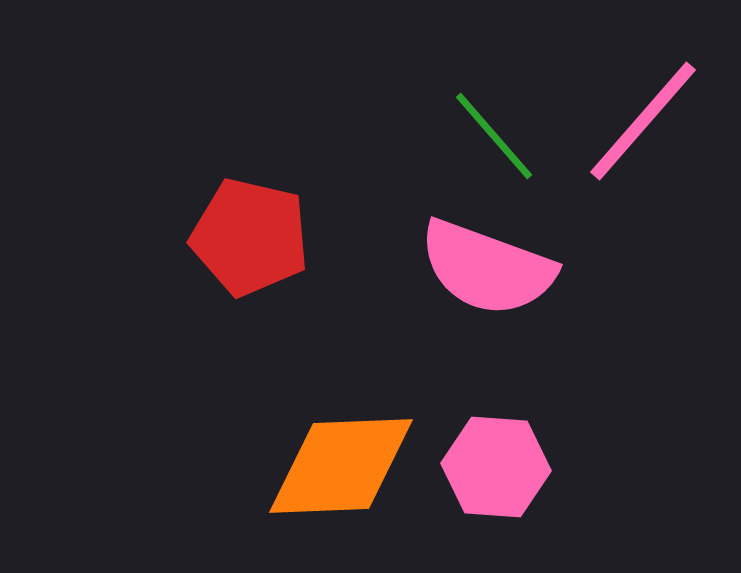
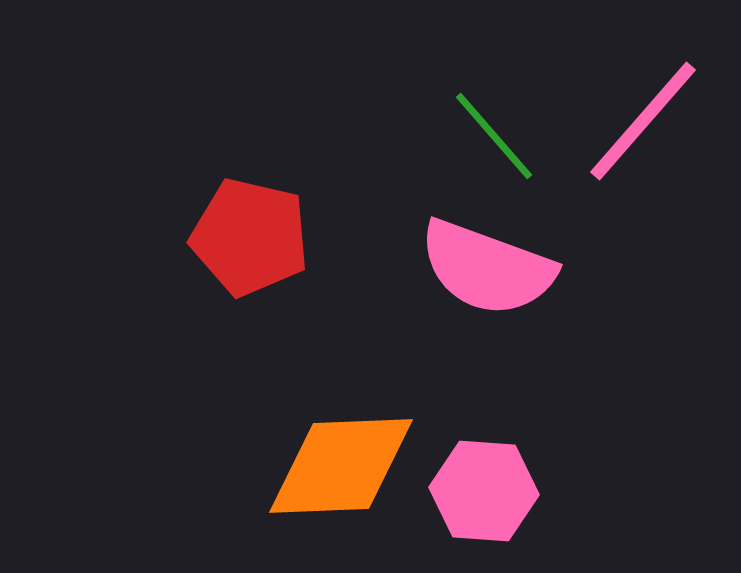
pink hexagon: moved 12 px left, 24 px down
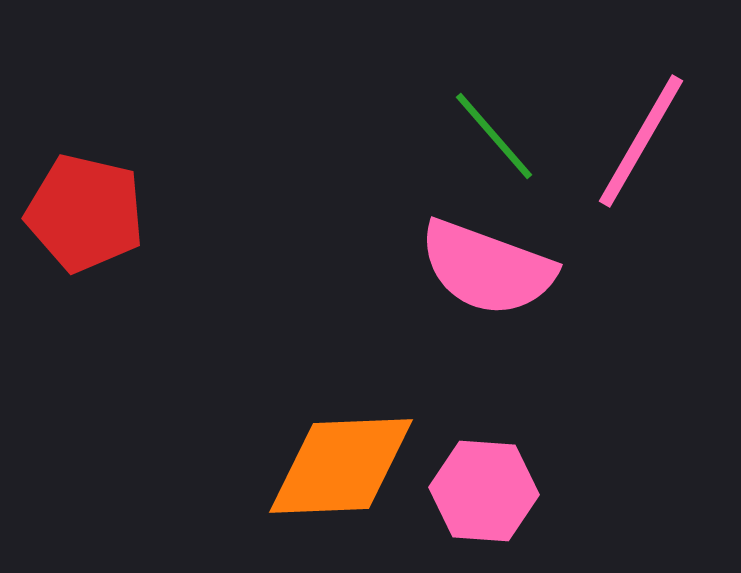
pink line: moved 2 px left, 20 px down; rotated 11 degrees counterclockwise
red pentagon: moved 165 px left, 24 px up
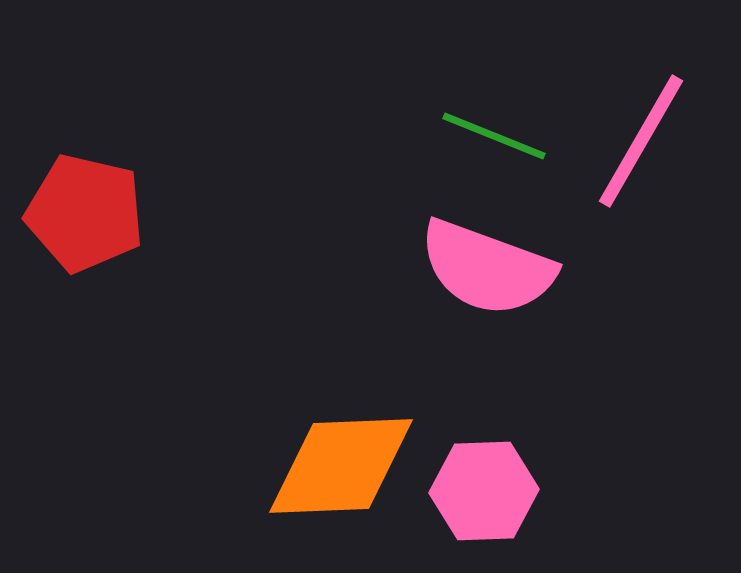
green line: rotated 27 degrees counterclockwise
pink hexagon: rotated 6 degrees counterclockwise
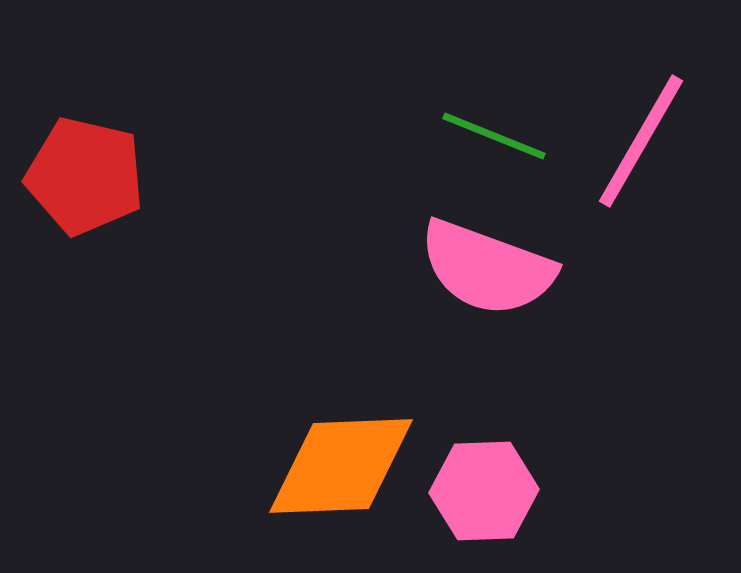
red pentagon: moved 37 px up
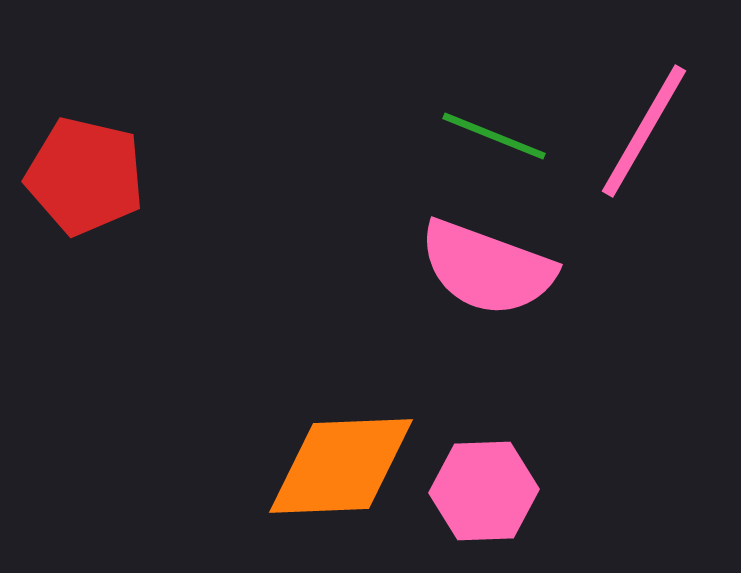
pink line: moved 3 px right, 10 px up
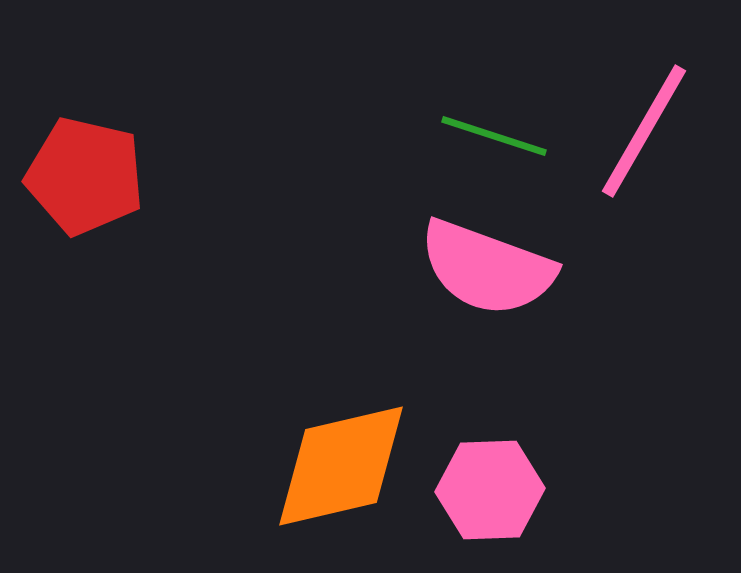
green line: rotated 4 degrees counterclockwise
orange diamond: rotated 11 degrees counterclockwise
pink hexagon: moved 6 px right, 1 px up
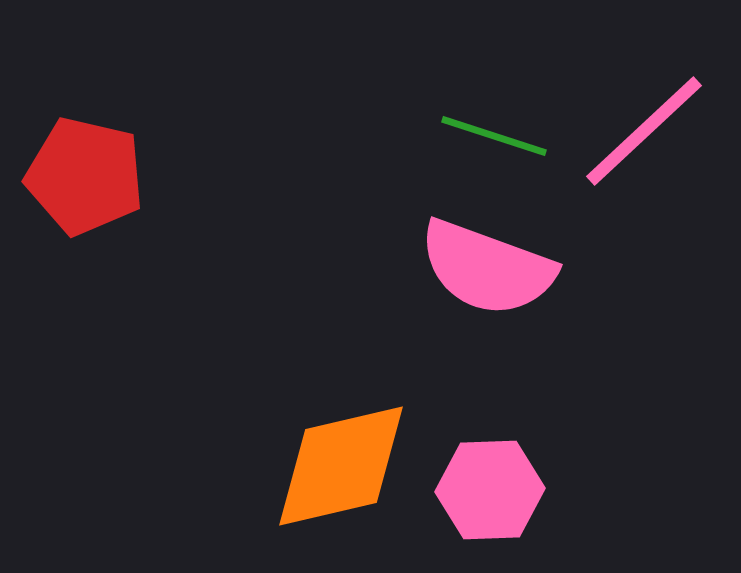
pink line: rotated 17 degrees clockwise
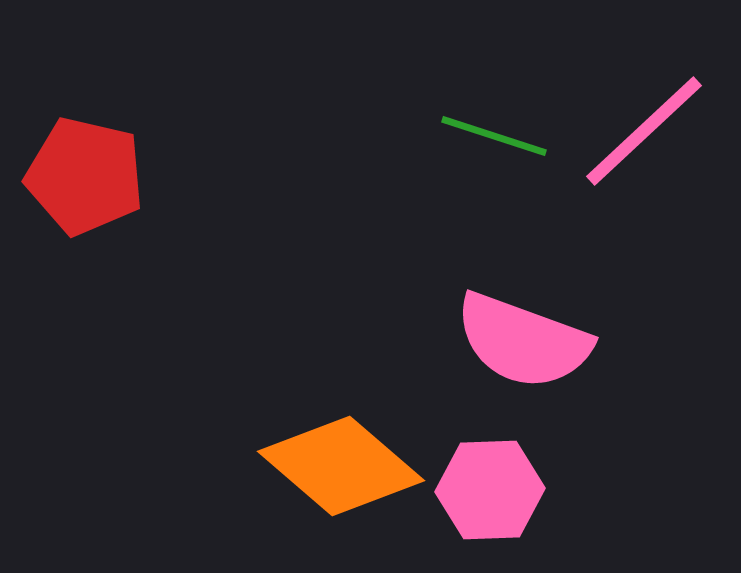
pink semicircle: moved 36 px right, 73 px down
orange diamond: rotated 54 degrees clockwise
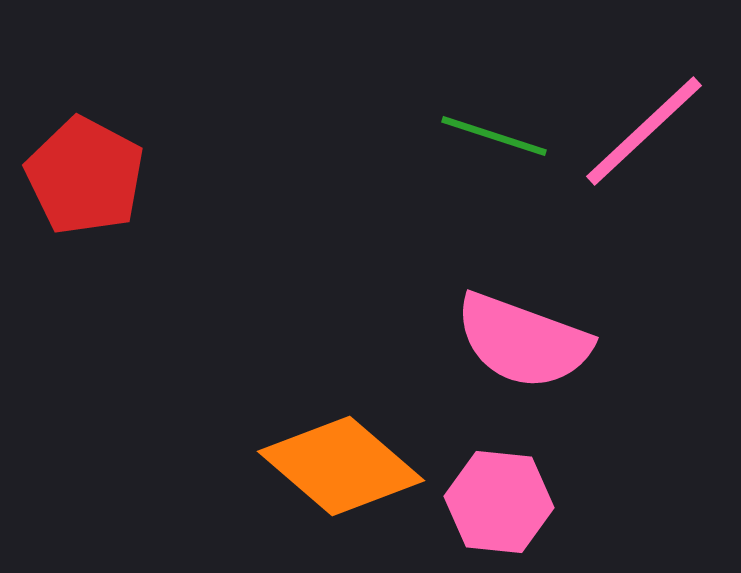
red pentagon: rotated 15 degrees clockwise
pink hexagon: moved 9 px right, 12 px down; rotated 8 degrees clockwise
